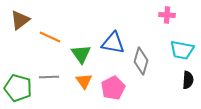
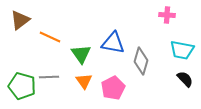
black semicircle: moved 3 px left, 1 px up; rotated 48 degrees counterclockwise
green pentagon: moved 4 px right, 2 px up
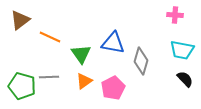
pink cross: moved 8 px right
orange triangle: rotated 30 degrees clockwise
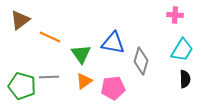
cyan trapezoid: rotated 70 degrees counterclockwise
black semicircle: rotated 42 degrees clockwise
pink pentagon: rotated 20 degrees clockwise
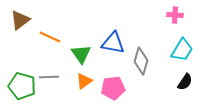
black semicircle: moved 3 px down; rotated 36 degrees clockwise
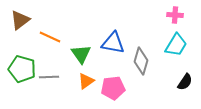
cyan trapezoid: moved 6 px left, 5 px up
orange triangle: moved 2 px right
green pentagon: moved 17 px up
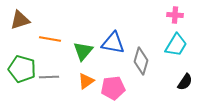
brown triangle: rotated 20 degrees clockwise
orange line: moved 2 px down; rotated 15 degrees counterclockwise
green triangle: moved 2 px right, 3 px up; rotated 15 degrees clockwise
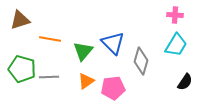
blue triangle: rotated 35 degrees clockwise
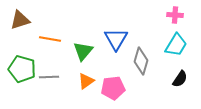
blue triangle: moved 3 px right, 4 px up; rotated 15 degrees clockwise
black semicircle: moved 5 px left, 3 px up
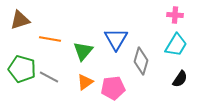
gray line: rotated 30 degrees clockwise
orange triangle: moved 1 px left, 1 px down
